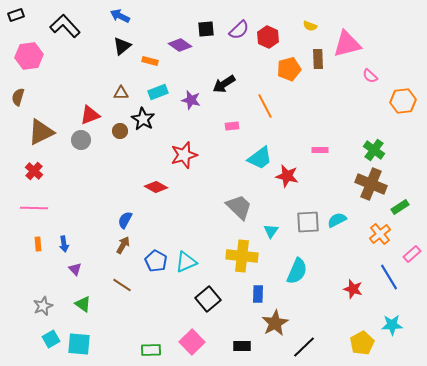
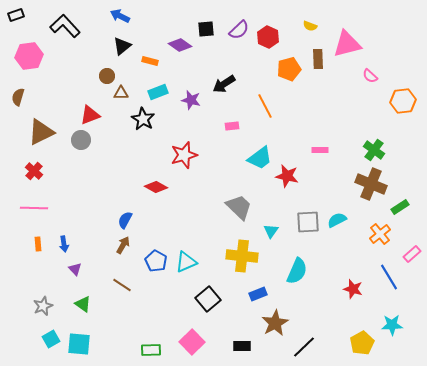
brown circle at (120, 131): moved 13 px left, 55 px up
blue rectangle at (258, 294): rotated 66 degrees clockwise
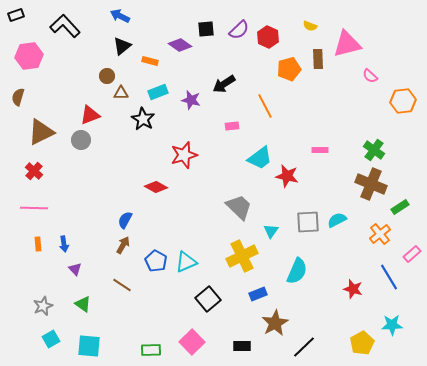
yellow cross at (242, 256): rotated 32 degrees counterclockwise
cyan square at (79, 344): moved 10 px right, 2 px down
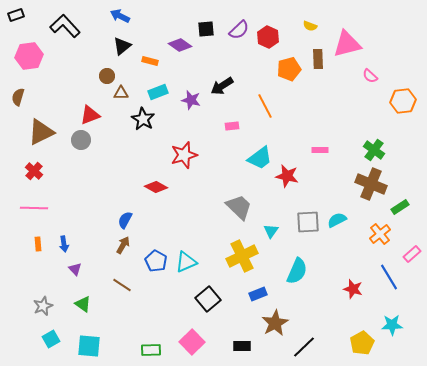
black arrow at (224, 84): moved 2 px left, 2 px down
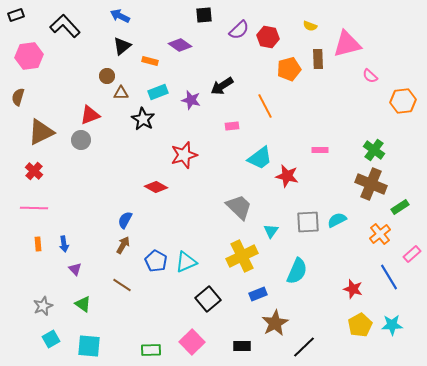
black square at (206, 29): moved 2 px left, 14 px up
red hexagon at (268, 37): rotated 15 degrees counterclockwise
yellow pentagon at (362, 343): moved 2 px left, 18 px up
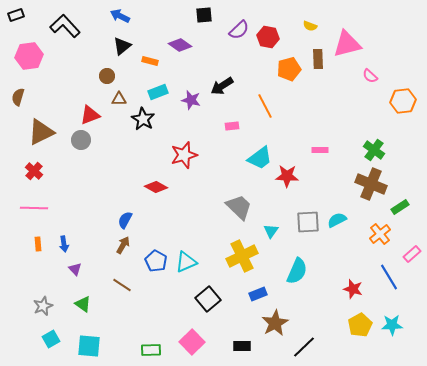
brown triangle at (121, 93): moved 2 px left, 6 px down
red star at (287, 176): rotated 10 degrees counterclockwise
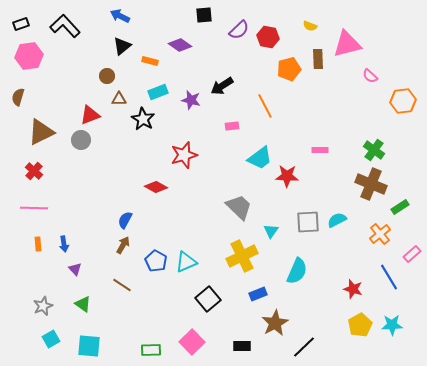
black rectangle at (16, 15): moved 5 px right, 9 px down
